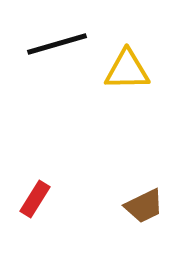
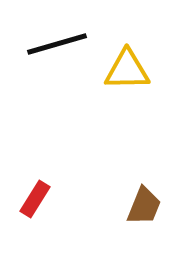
brown trapezoid: rotated 42 degrees counterclockwise
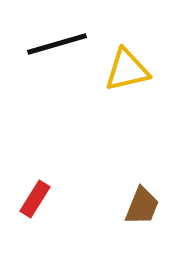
yellow triangle: rotated 12 degrees counterclockwise
brown trapezoid: moved 2 px left
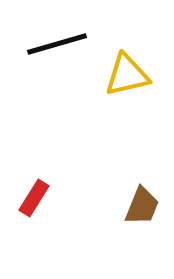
yellow triangle: moved 5 px down
red rectangle: moved 1 px left, 1 px up
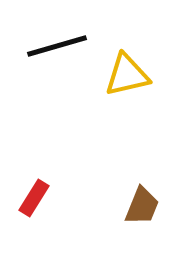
black line: moved 2 px down
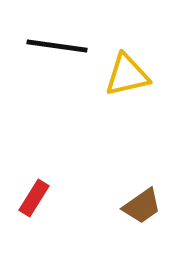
black line: rotated 24 degrees clockwise
brown trapezoid: rotated 33 degrees clockwise
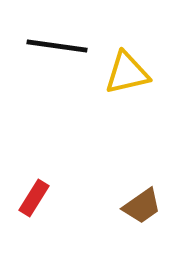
yellow triangle: moved 2 px up
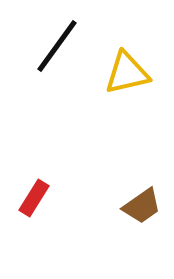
black line: rotated 62 degrees counterclockwise
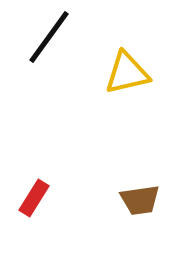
black line: moved 8 px left, 9 px up
brown trapezoid: moved 2 px left, 6 px up; rotated 27 degrees clockwise
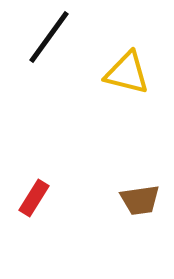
yellow triangle: rotated 27 degrees clockwise
